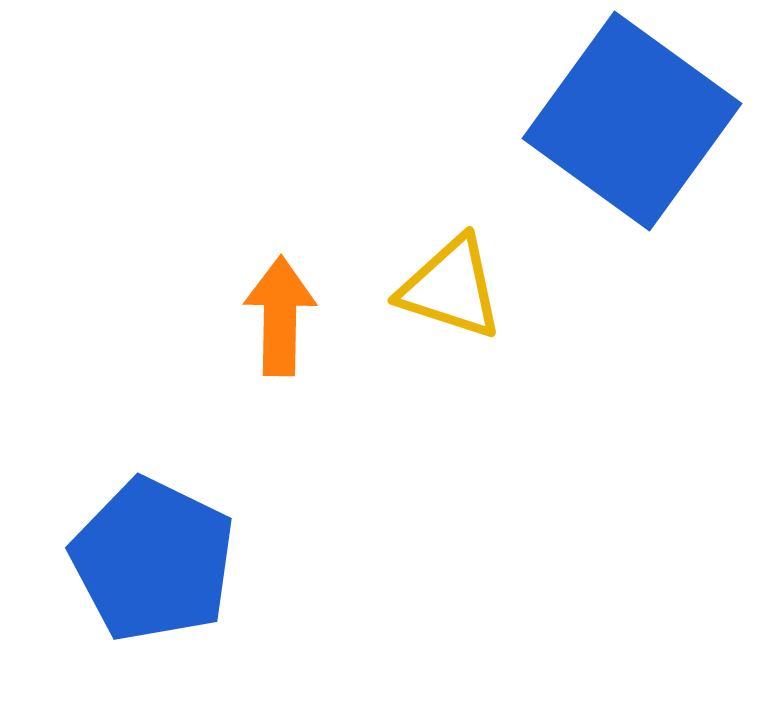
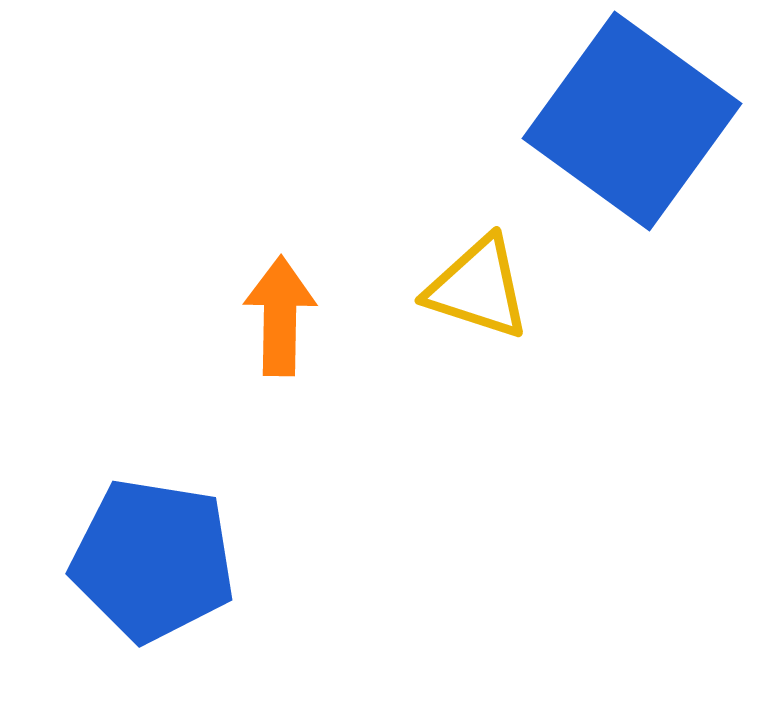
yellow triangle: moved 27 px right
blue pentagon: rotated 17 degrees counterclockwise
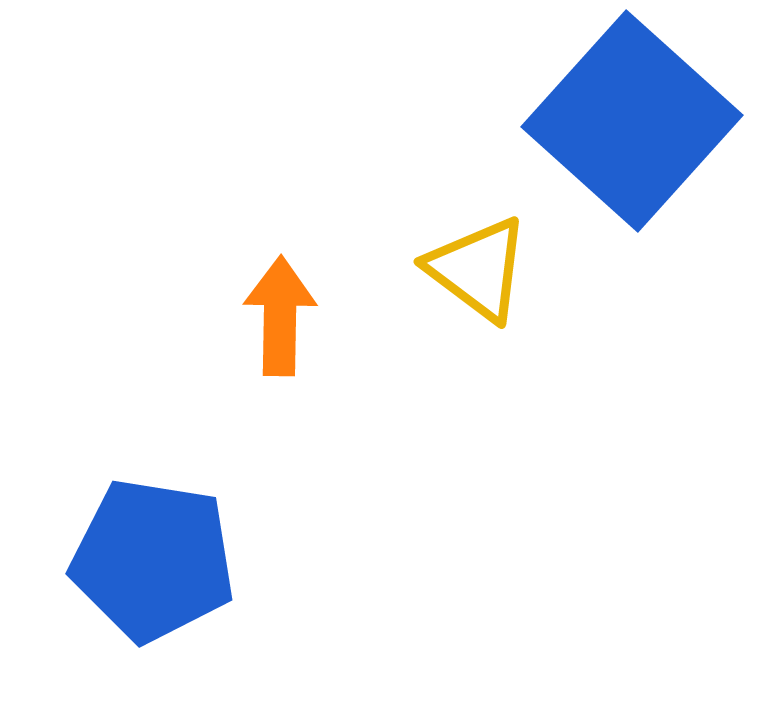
blue square: rotated 6 degrees clockwise
yellow triangle: moved 19 px up; rotated 19 degrees clockwise
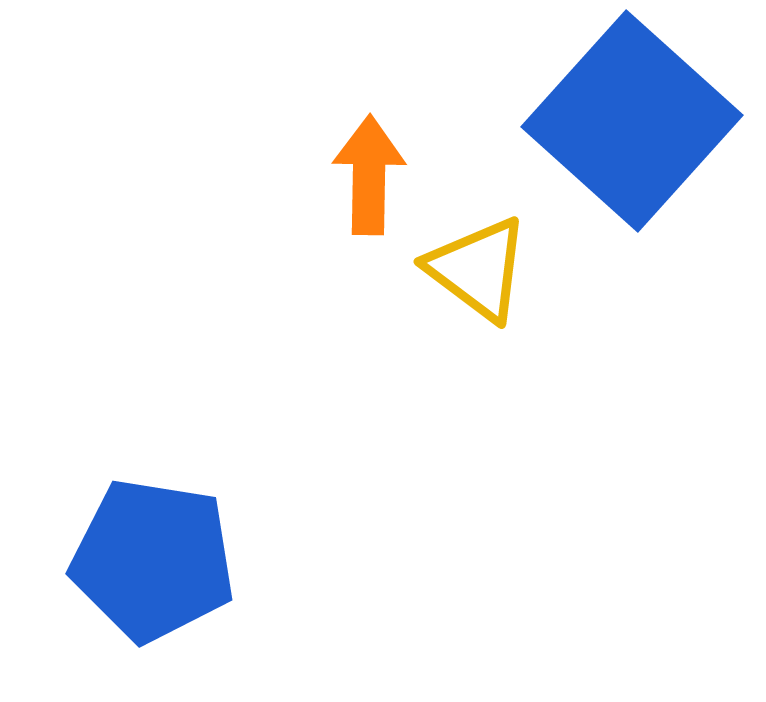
orange arrow: moved 89 px right, 141 px up
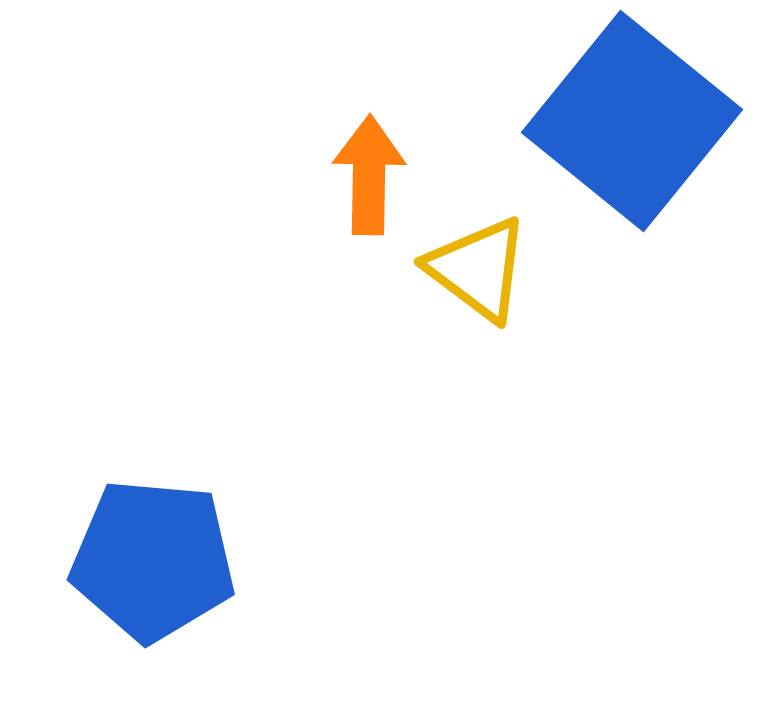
blue square: rotated 3 degrees counterclockwise
blue pentagon: rotated 4 degrees counterclockwise
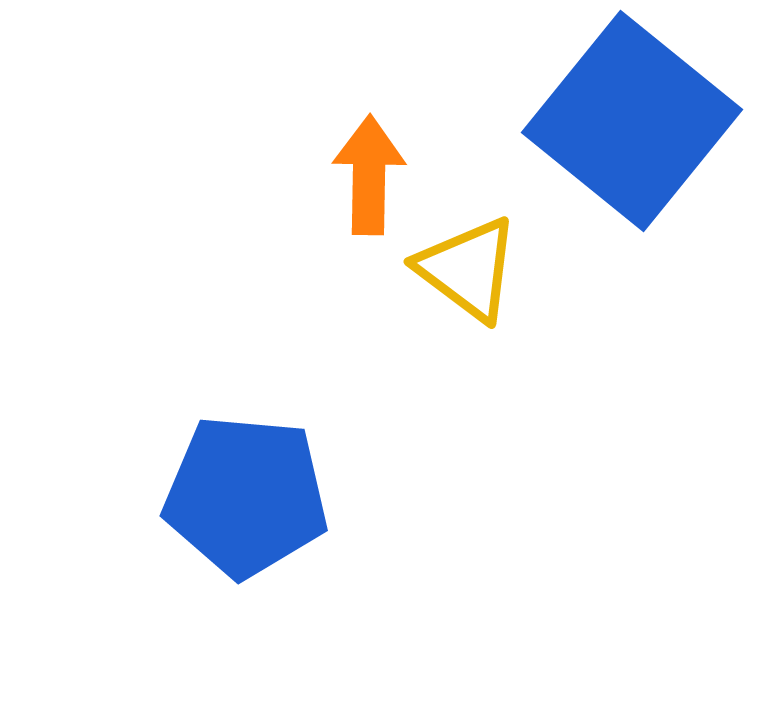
yellow triangle: moved 10 px left
blue pentagon: moved 93 px right, 64 px up
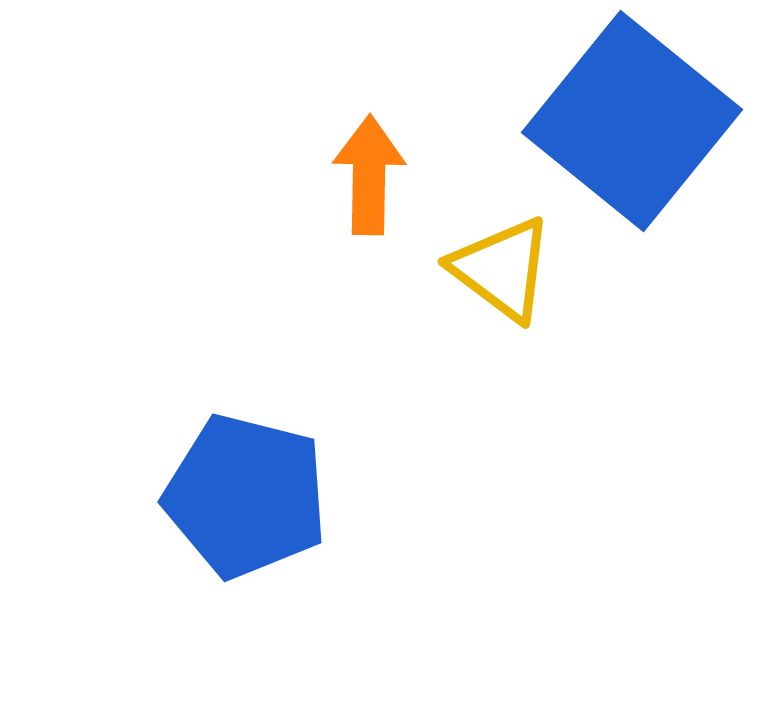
yellow triangle: moved 34 px right
blue pentagon: rotated 9 degrees clockwise
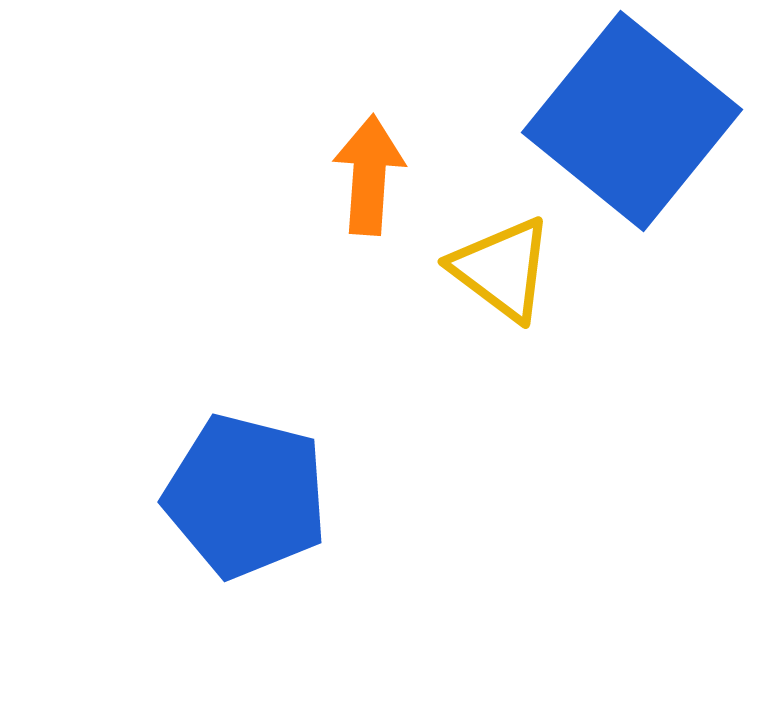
orange arrow: rotated 3 degrees clockwise
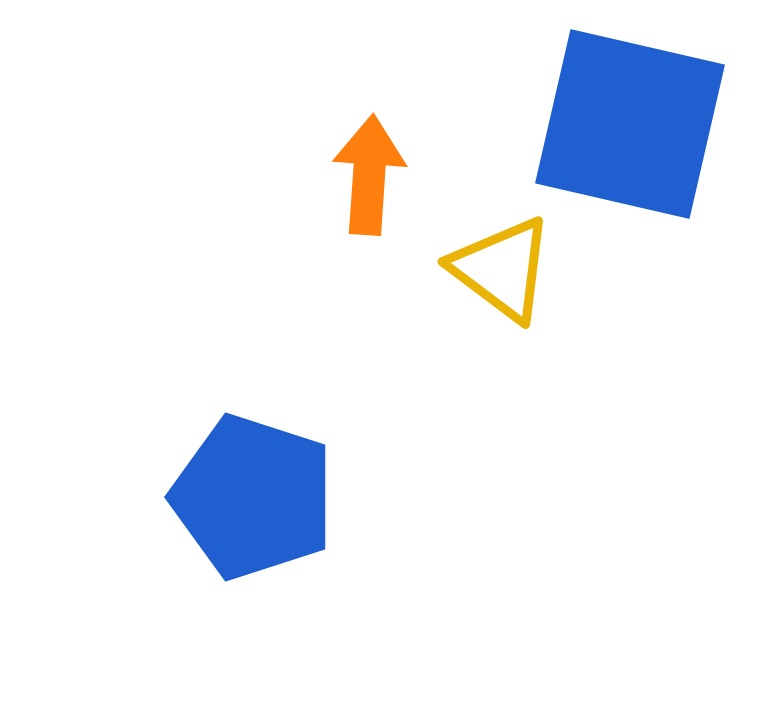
blue square: moved 2 px left, 3 px down; rotated 26 degrees counterclockwise
blue pentagon: moved 7 px right, 1 px down; rotated 4 degrees clockwise
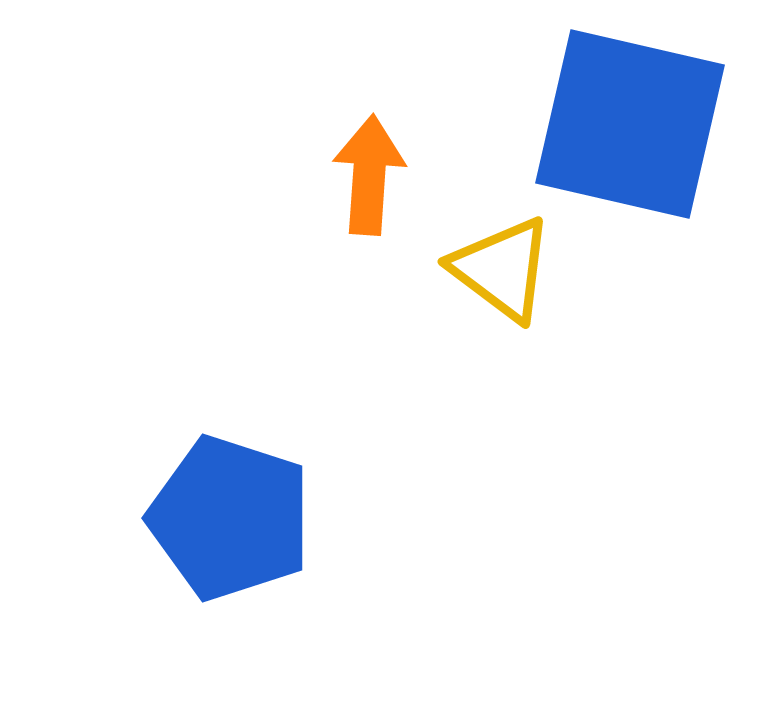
blue pentagon: moved 23 px left, 21 px down
